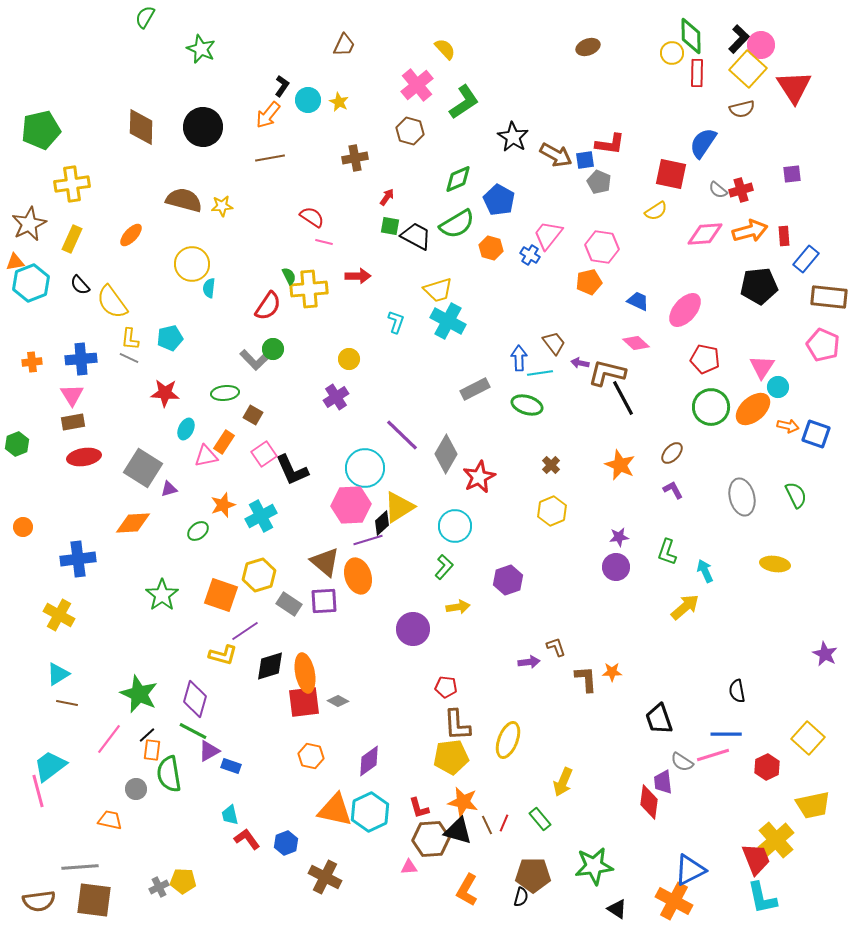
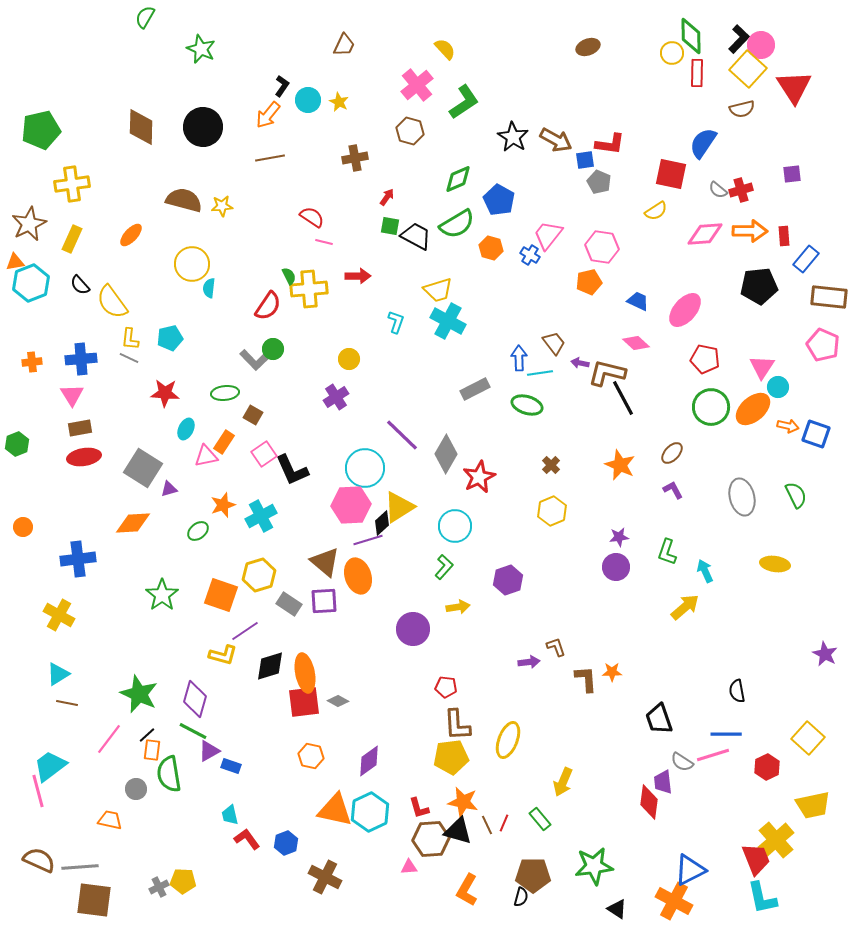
brown arrow at (556, 155): moved 15 px up
orange arrow at (750, 231): rotated 16 degrees clockwise
brown rectangle at (73, 422): moved 7 px right, 6 px down
brown semicircle at (39, 901): moved 41 px up; rotated 148 degrees counterclockwise
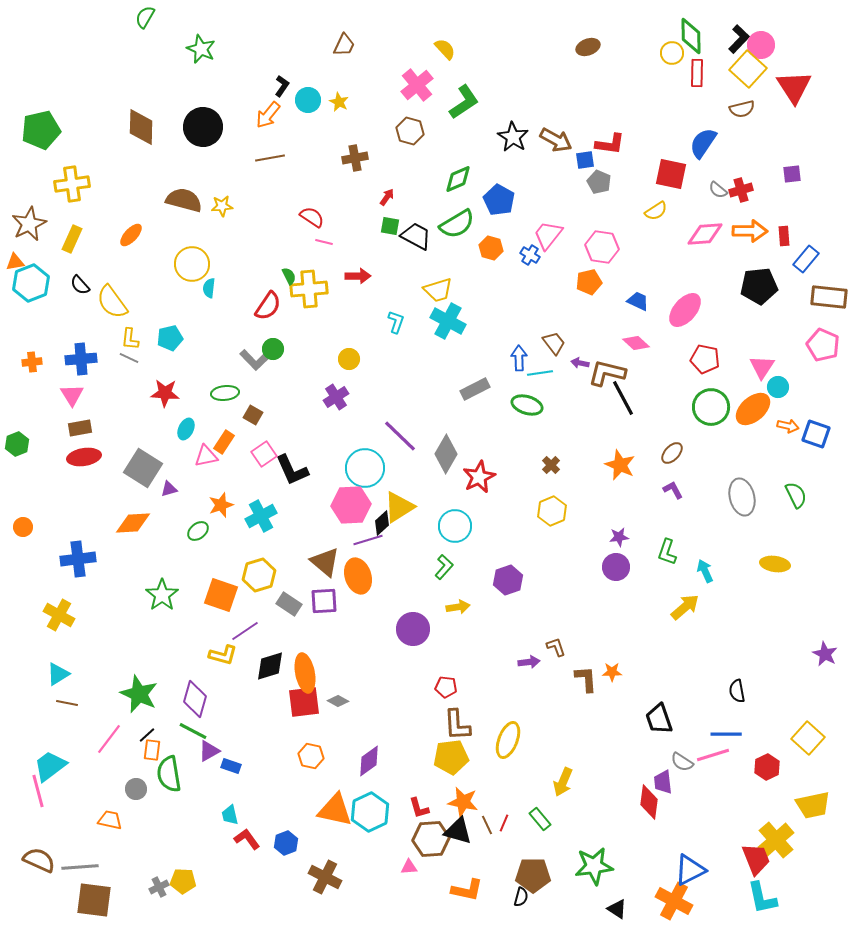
purple line at (402, 435): moved 2 px left, 1 px down
orange star at (223, 505): moved 2 px left
orange L-shape at (467, 890): rotated 108 degrees counterclockwise
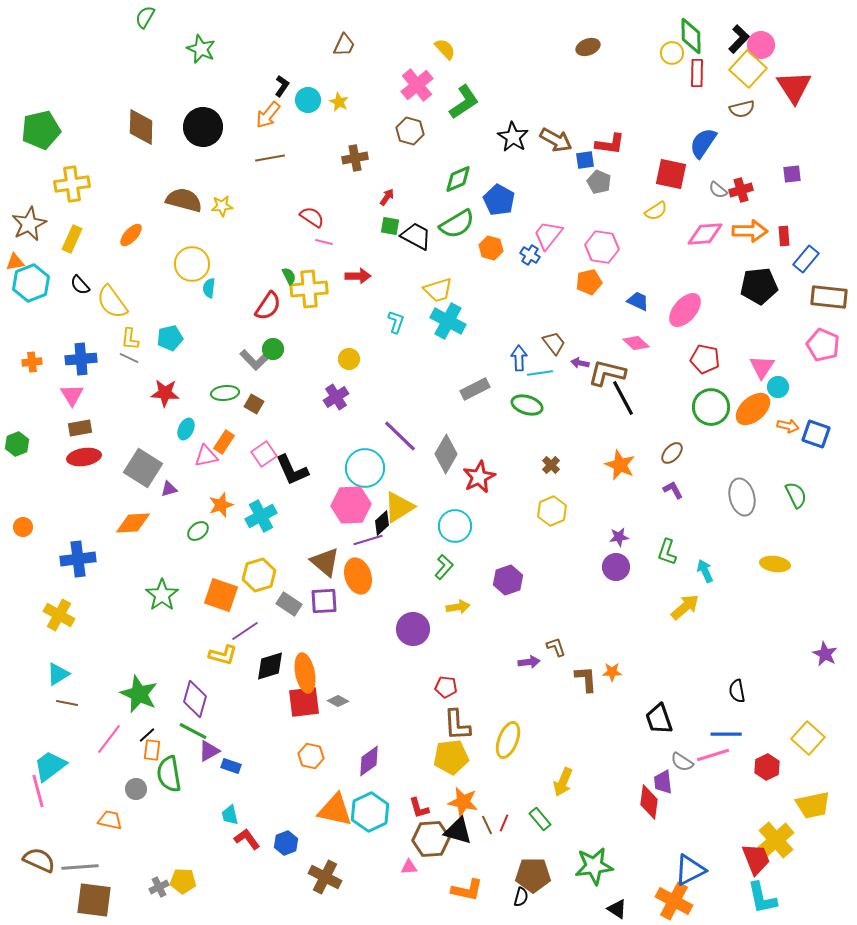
brown square at (253, 415): moved 1 px right, 11 px up
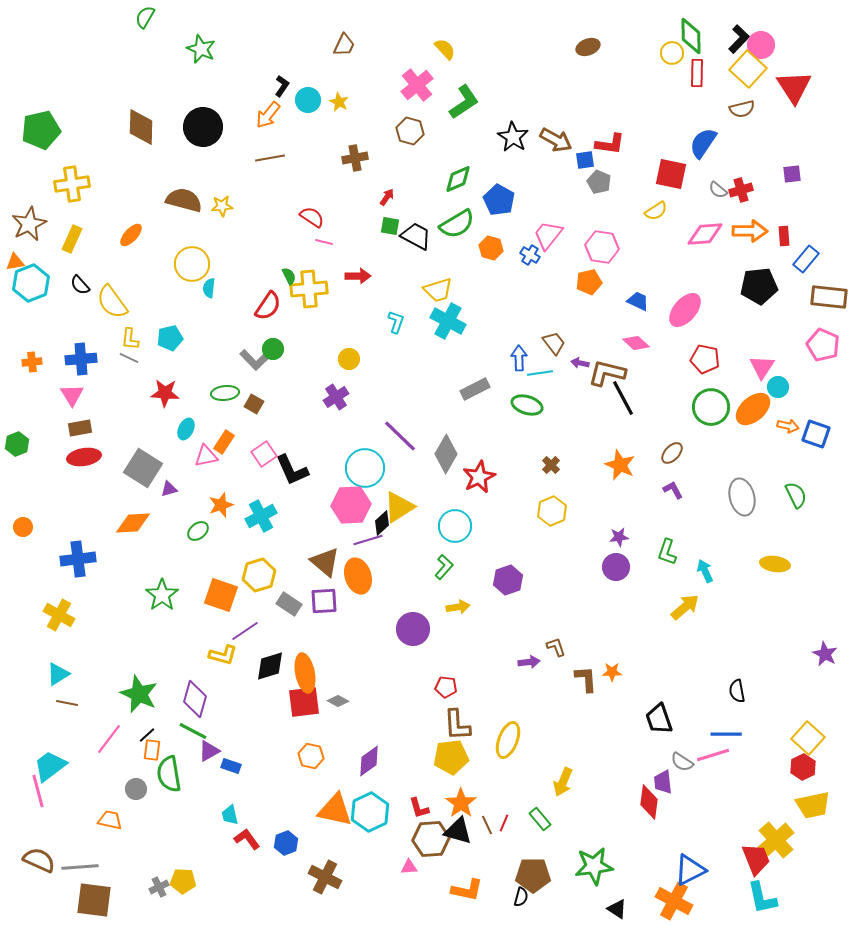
red hexagon at (767, 767): moved 36 px right
orange star at (463, 802): moved 2 px left, 1 px down; rotated 24 degrees clockwise
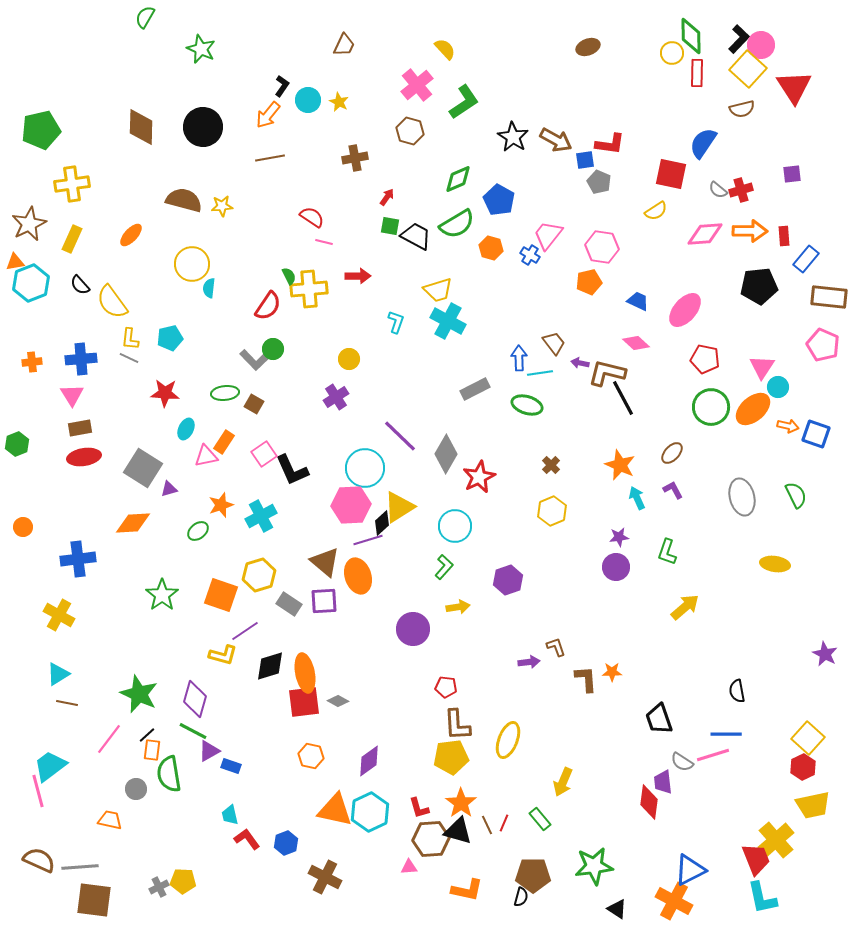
cyan arrow at (705, 571): moved 68 px left, 73 px up
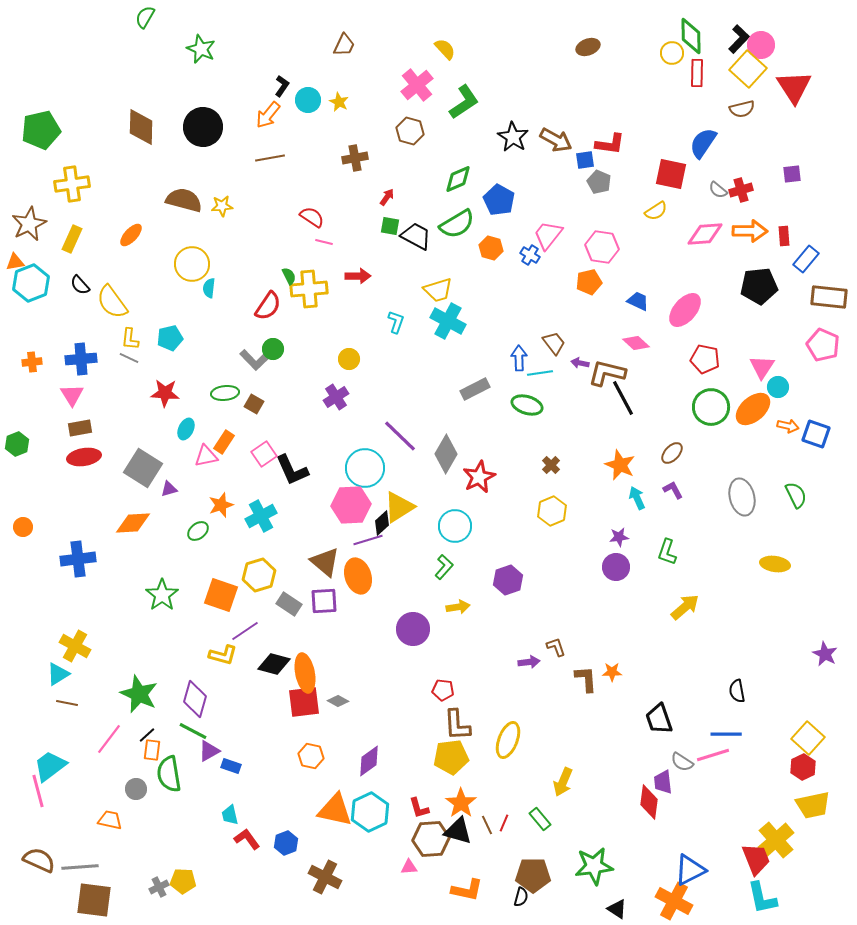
yellow cross at (59, 615): moved 16 px right, 31 px down
black diamond at (270, 666): moved 4 px right, 2 px up; rotated 32 degrees clockwise
red pentagon at (446, 687): moved 3 px left, 3 px down
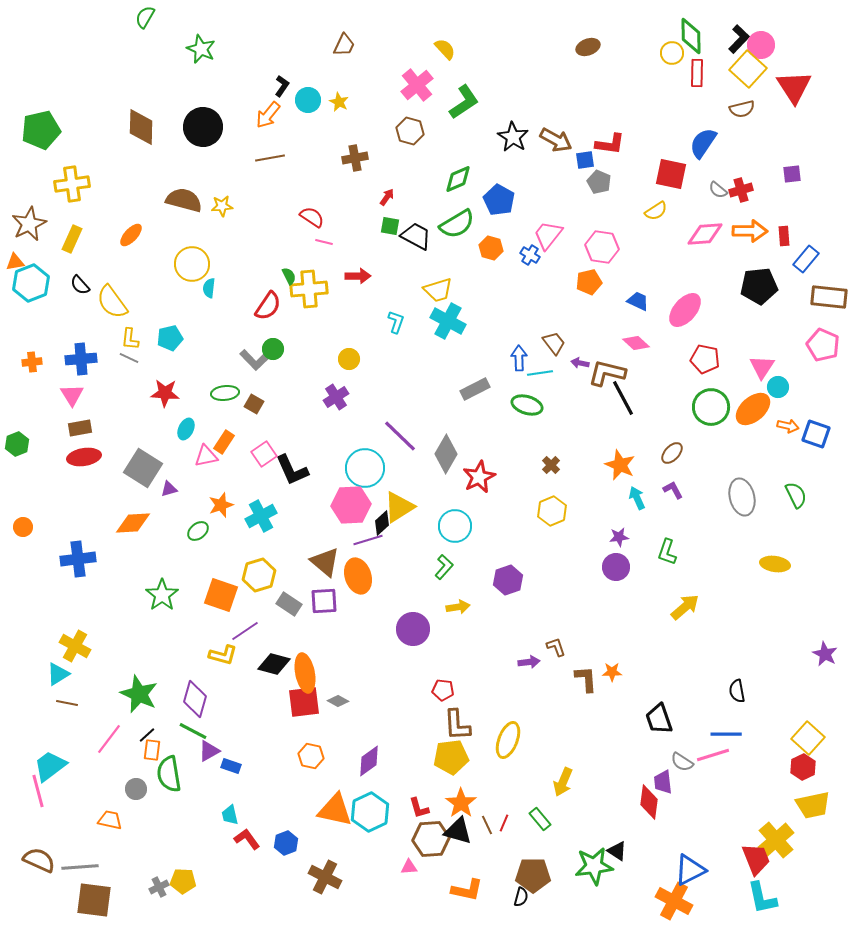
black triangle at (617, 909): moved 58 px up
